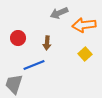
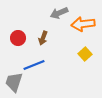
orange arrow: moved 1 px left, 1 px up
brown arrow: moved 4 px left, 5 px up; rotated 16 degrees clockwise
gray trapezoid: moved 2 px up
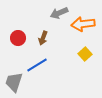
blue line: moved 3 px right; rotated 10 degrees counterclockwise
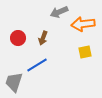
gray arrow: moved 1 px up
yellow square: moved 2 px up; rotated 32 degrees clockwise
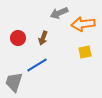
gray arrow: moved 1 px down
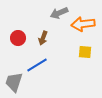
yellow square: rotated 16 degrees clockwise
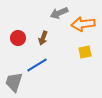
yellow square: rotated 16 degrees counterclockwise
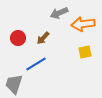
brown arrow: rotated 24 degrees clockwise
blue line: moved 1 px left, 1 px up
gray trapezoid: moved 2 px down
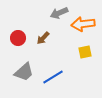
blue line: moved 17 px right, 13 px down
gray trapezoid: moved 10 px right, 12 px up; rotated 150 degrees counterclockwise
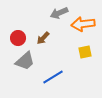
gray trapezoid: moved 1 px right, 11 px up
